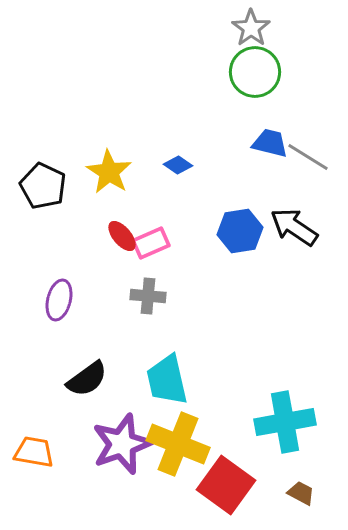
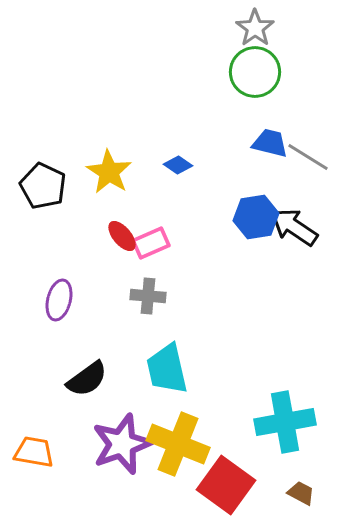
gray star: moved 4 px right
blue hexagon: moved 16 px right, 14 px up
cyan trapezoid: moved 11 px up
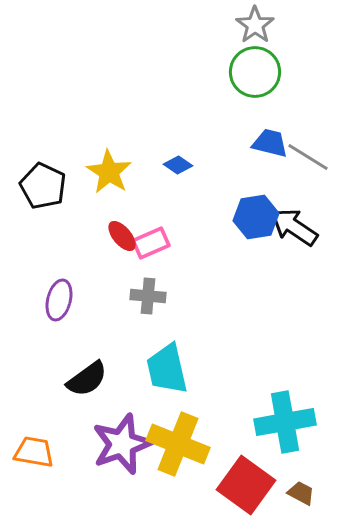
gray star: moved 3 px up
red square: moved 20 px right
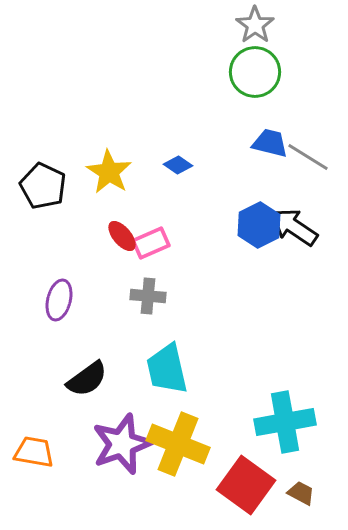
blue hexagon: moved 3 px right, 8 px down; rotated 18 degrees counterclockwise
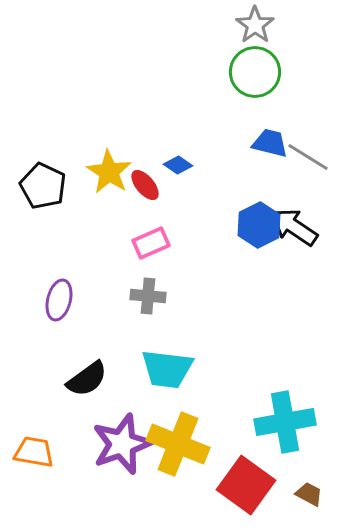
red ellipse: moved 23 px right, 51 px up
cyan trapezoid: rotated 70 degrees counterclockwise
brown trapezoid: moved 8 px right, 1 px down
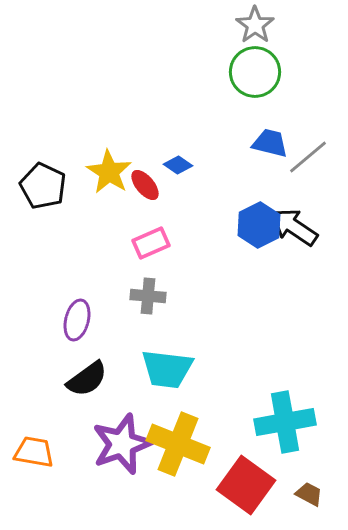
gray line: rotated 72 degrees counterclockwise
purple ellipse: moved 18 px right, 20 px down
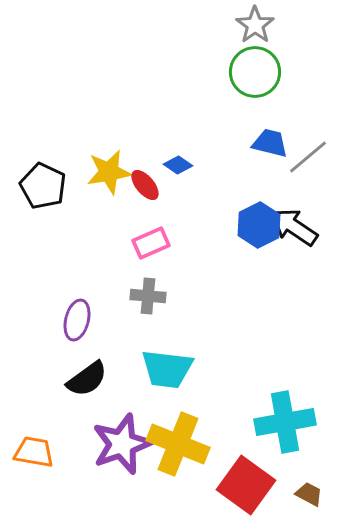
yellow star: rotated 30 degrees clockwise
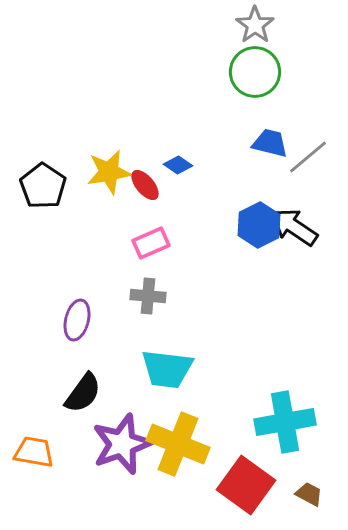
black pentagon: rotated 9 degrees clockwise
black semicircle: moved 4 px left, 14 px down; rotated 18 degrees counterclockwise
